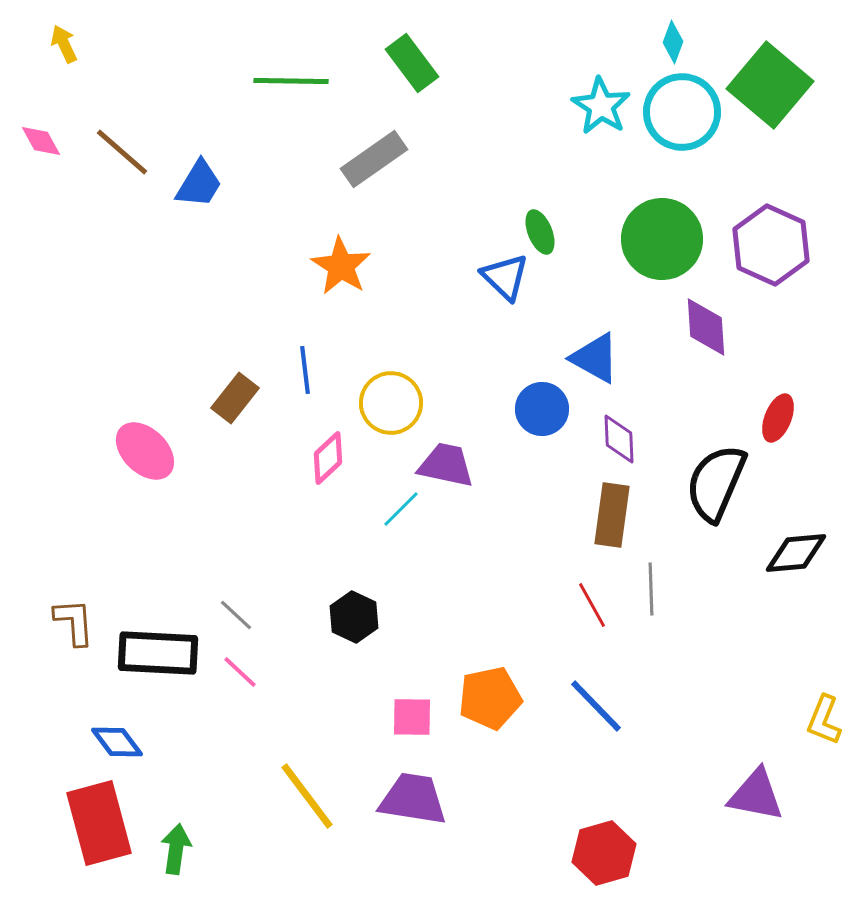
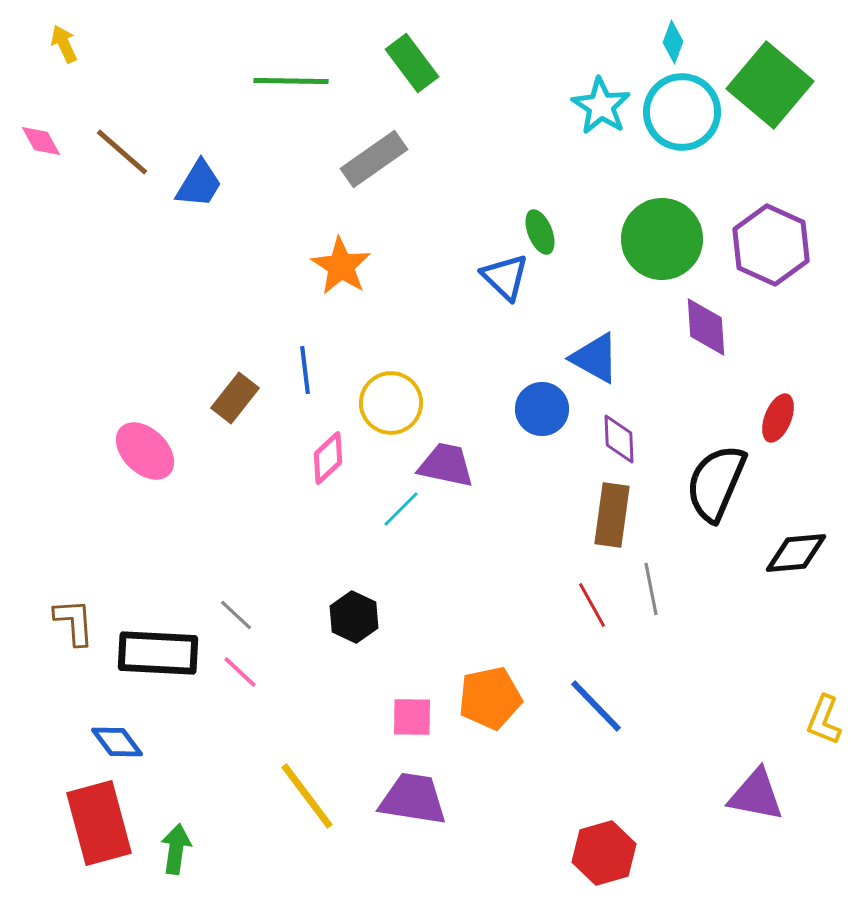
gray line at (651, 589): rotated 9 degrees counterclockwise
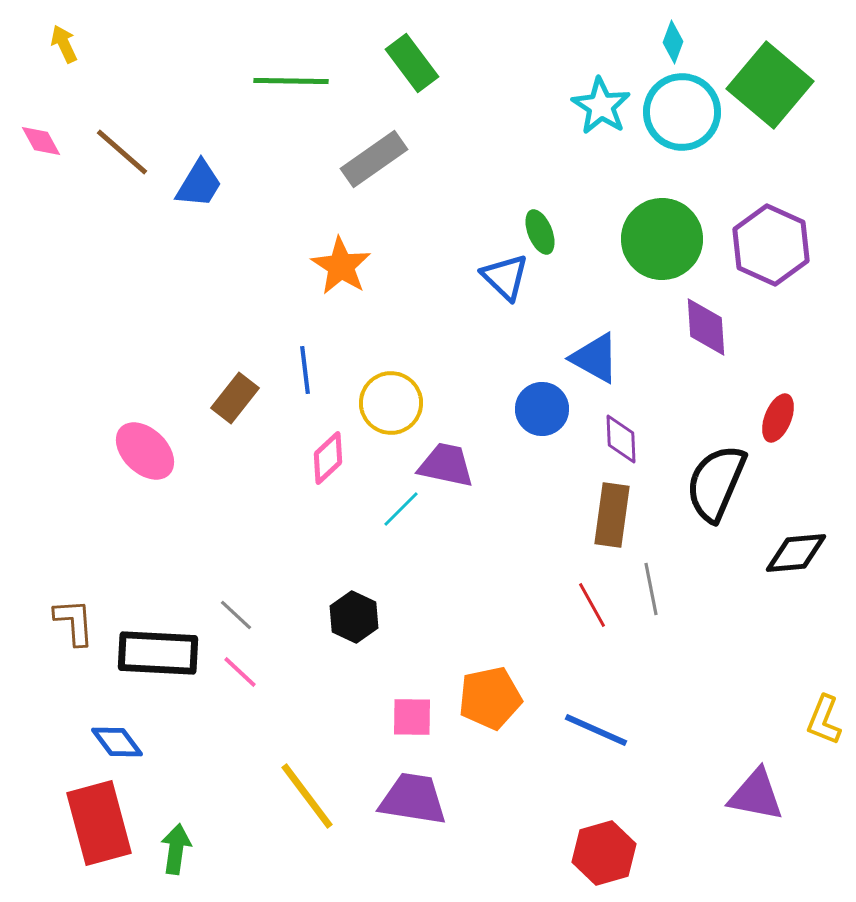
purple diamond at (619, 439): moved 2 px right
blue line at (596, 706): moved 24 px down; rotated 22 degrees counterclockwise
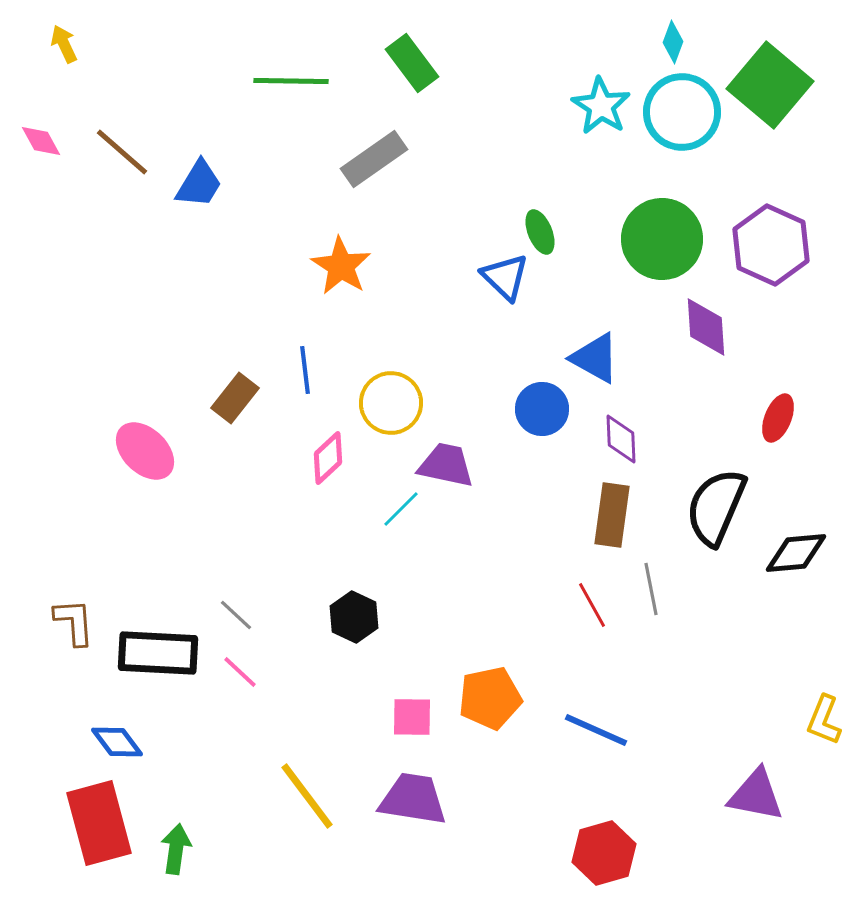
black semicircle at (716, 483): moved 24 px down
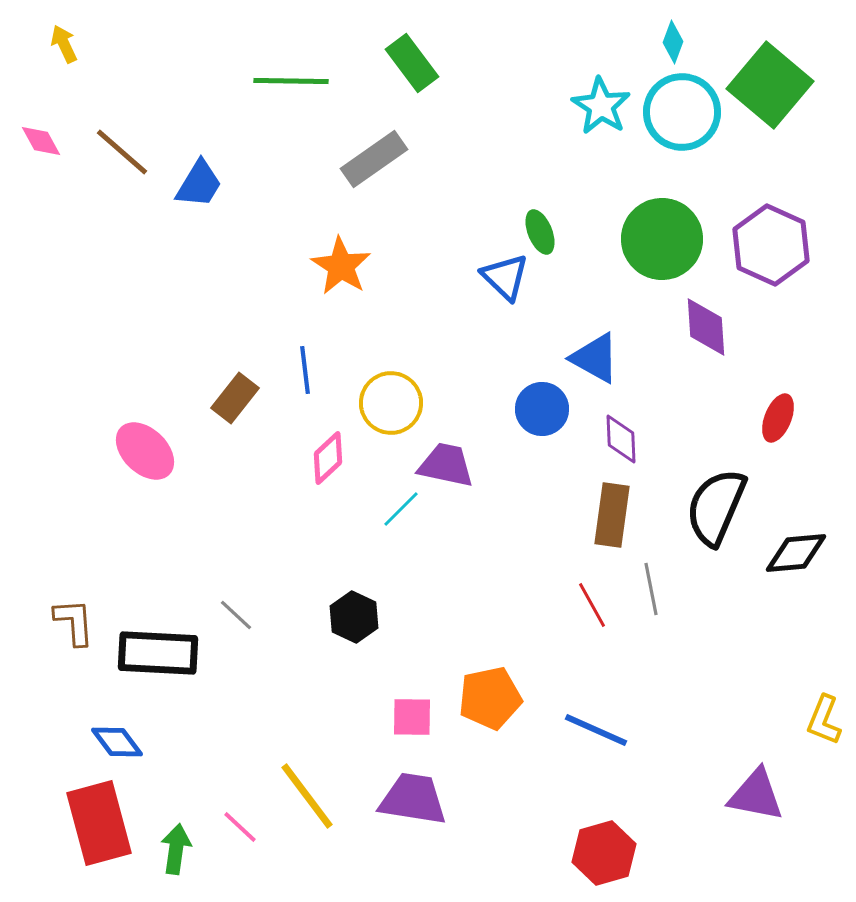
pink line at (240, 672): moved 155 px down
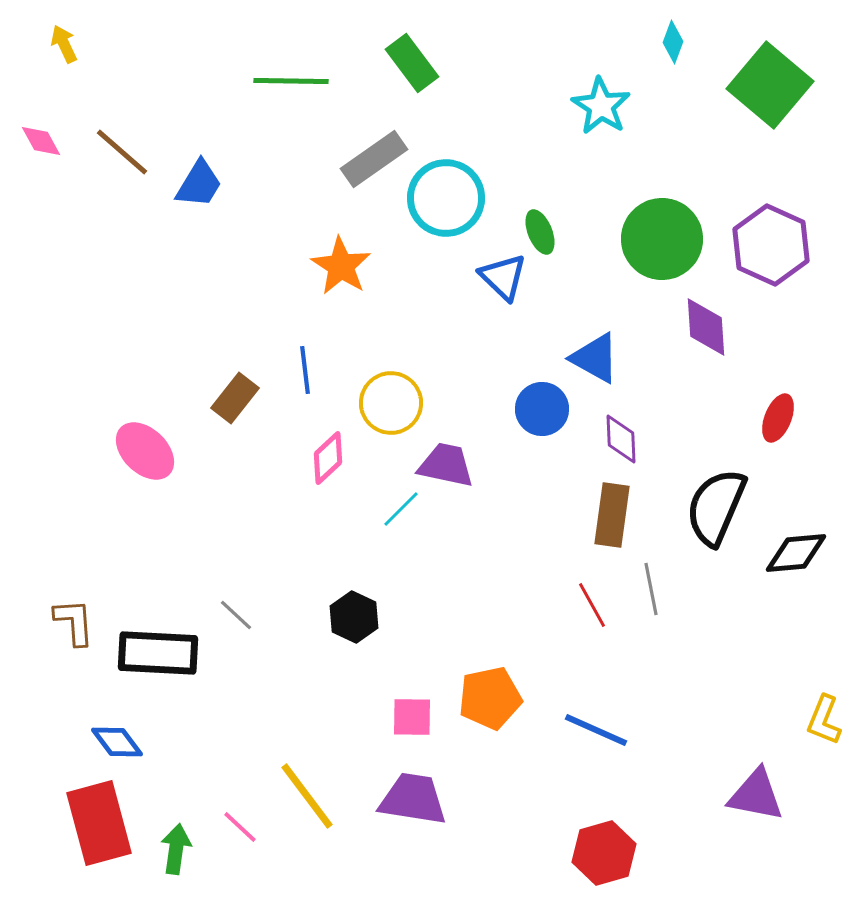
cyan circle at (682, 112): moved 236 px left, 86 px down
blue triangle at (505, 277): moved 2 px left
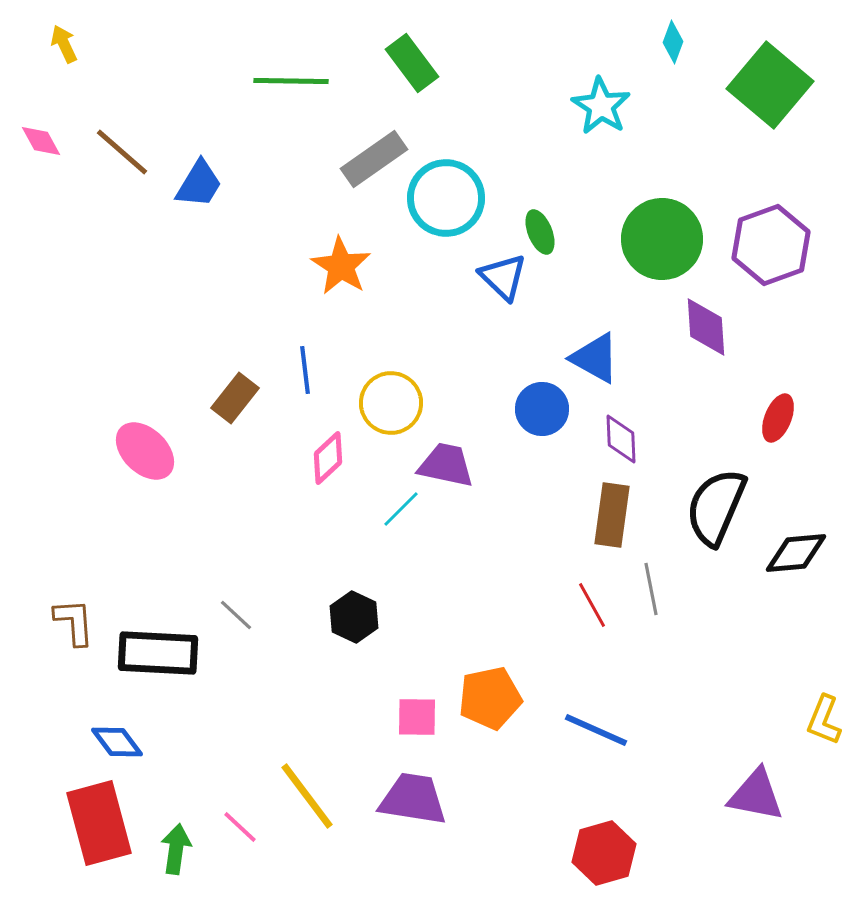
purple hexagon at (771, 245): rotated 16 degrees clockwise
pink square at (412, 717): moved 5 px right
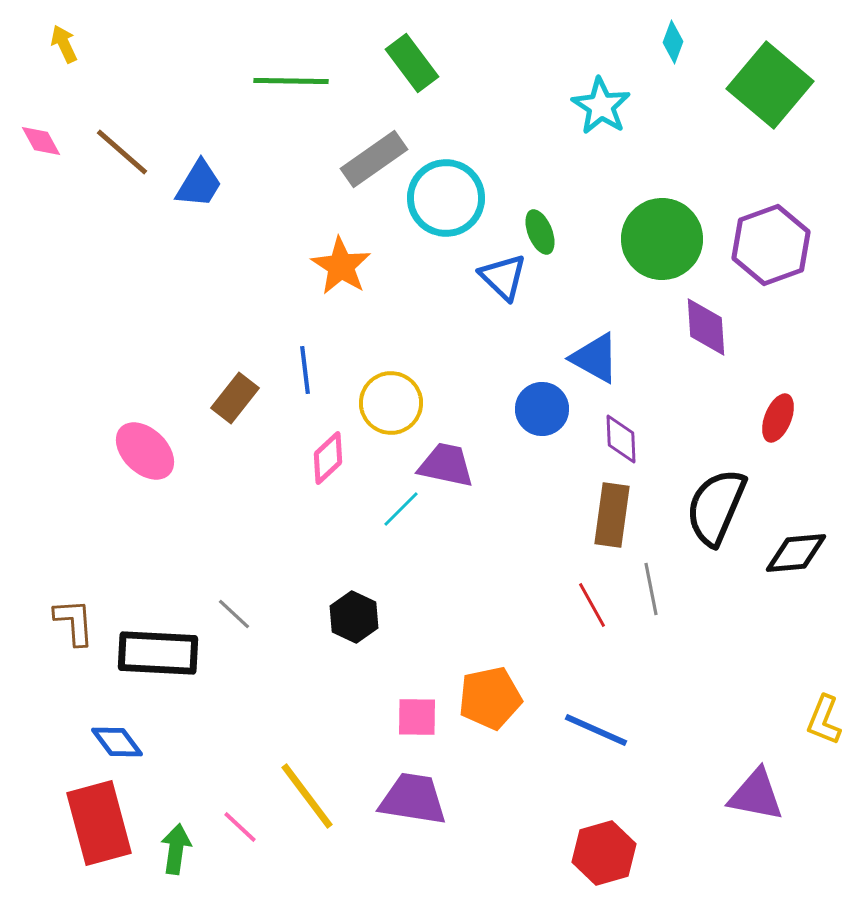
gray line at (236, 615): moved 2 px left, 1 px up
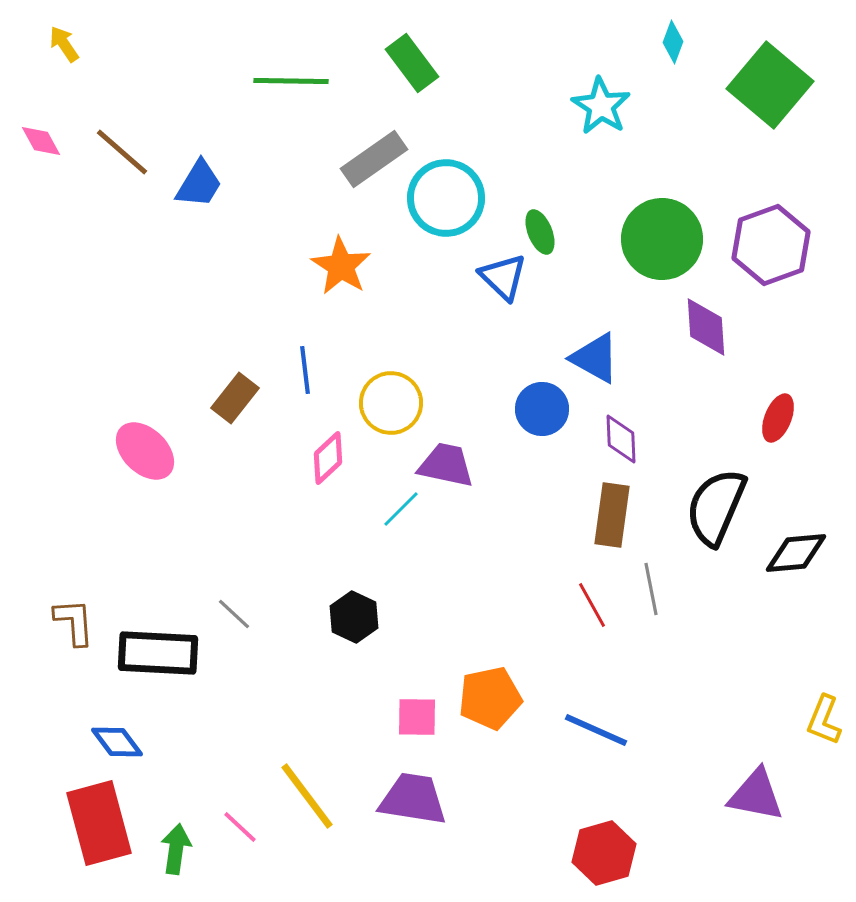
yellow arrow at (64, 44): rotated 9 degrees counterclockwise
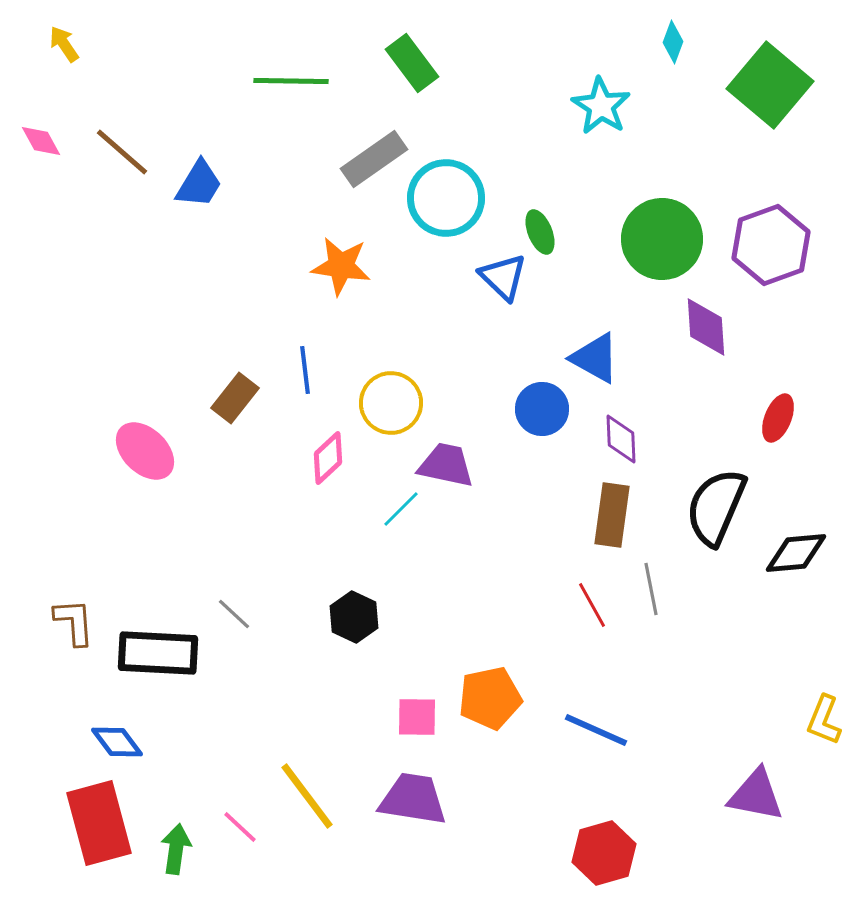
orange star at (341, 266): rotated 24 degrees counterclockwise
